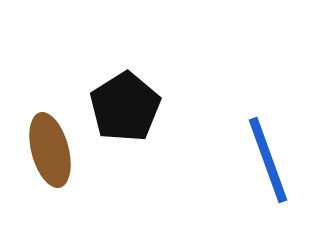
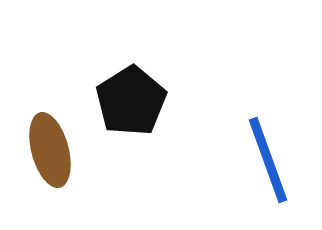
black pentagon: moved 6 px right, 6 px up
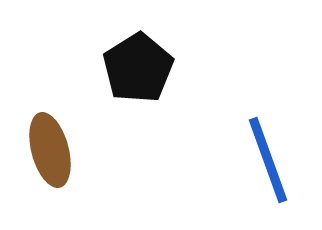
black pentagon: moved 7 px right, 33 px up
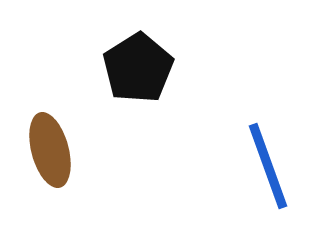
blue line: moved 6 px down
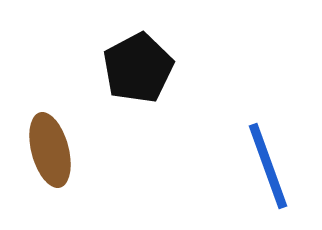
black pentagon: rotated 4 degrees clockwise
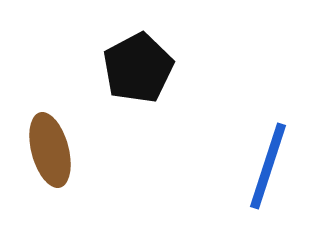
blue line: rotated 38 degrees clockwise
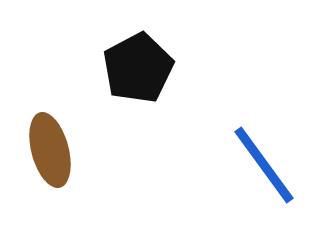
blue line: moved 4 px left, 1 px up; rotated 54 degrees counterclockwise
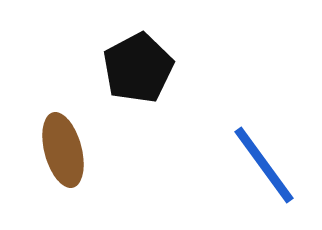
brown ellipse: moved 13 px right
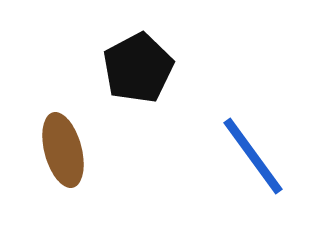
blue line: moved 11 px left, 9 px up
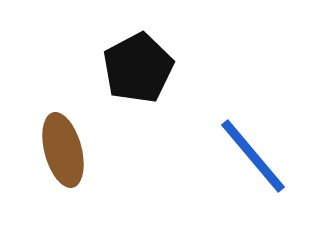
blue line: rotated 4 degrees counterclockwise
